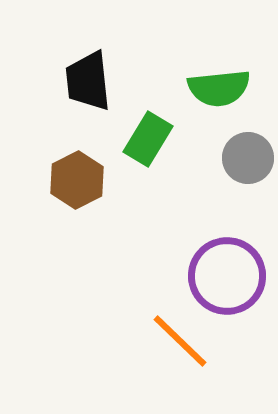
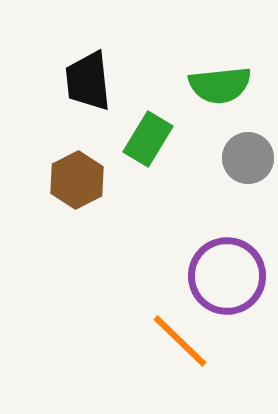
green semicircle: moved 1 px right, 3 px up
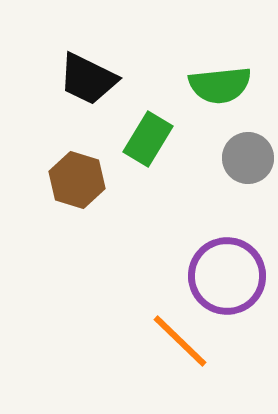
black trapezoid: moved 2 px up; rotated 58 degrees counterclockwise
brown hexagon: rotated 16 degrees counterclockwise
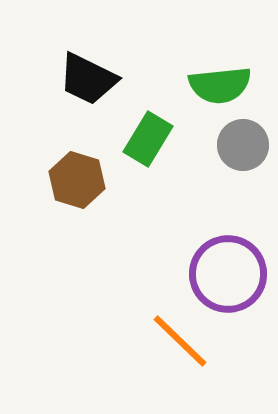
gray circle: moved 5 px left, 13 px up
purple circle: moved 1 px right, 2 px up
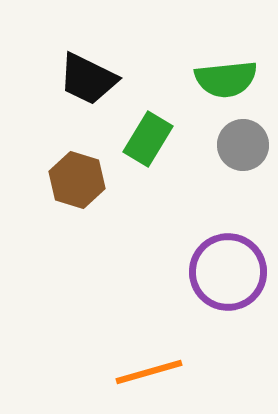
green semicircle: moved 6 px right, 6 px up
purple circle: moved 2 px up
orange line: moved 31 px left, 31 px down; rotated 60 degrees counterclockwise
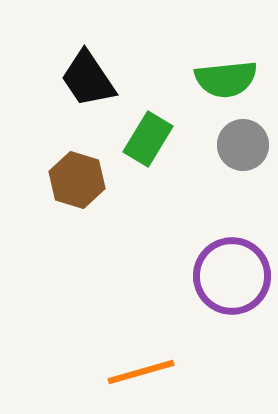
black trapezoid: rotated 30 degrees clockwise
purple circle: moved 4 px right, 4 px down
orange line: moved 8 px left
